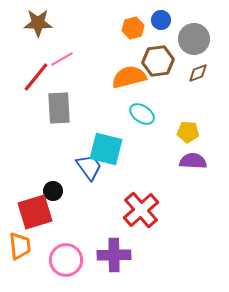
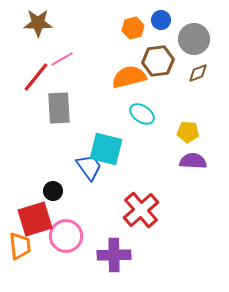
red square: moved 7 px down
pink circle: moved 24 px up
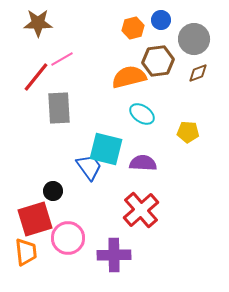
purple semicircle: moved 50 px left, 2 px down
pink circle: moved 2 px right, 2 px down
orange trapezoid: moved 6 px right, 6 px down
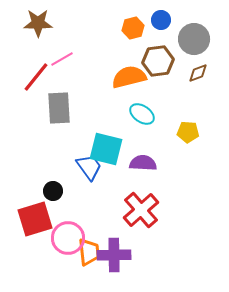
orange trapezoid: moved 63 px right
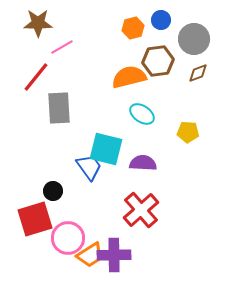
pink line: moved 12 px up
orange trapezoid: moved 1 px right, 3 px down; rotated 64 degrees clockwise
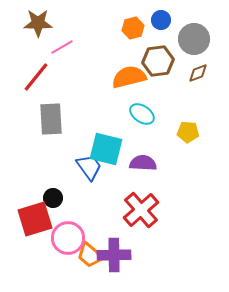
gray rectangle: moved 8 px left, 11 px down
black circle: moved 7 px down
orange trapezoid: rotated 72 degrees clockwise
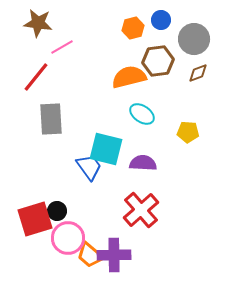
brown star: rotated 8 degrees clockwise
black circle: moved 4 px right, 13 px down
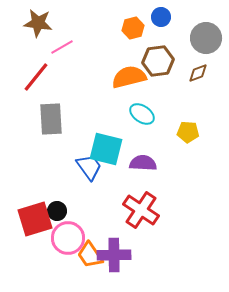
blue circle: moved 3 px up
gray circle: moved 12 px right, 1 px up
red cross: rotated 15 degrees counterclockwise
orange trapezoid: rotated 16 degrees clockwise
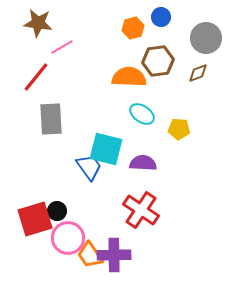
orange semicircle: rotated 16 degrees clockwise
yellow pentagon: moved 9 px left, 3 px up
